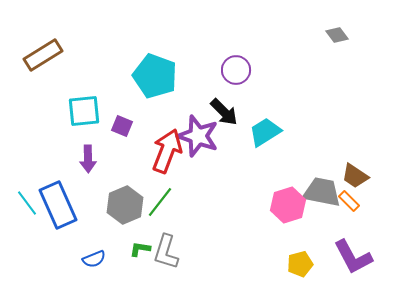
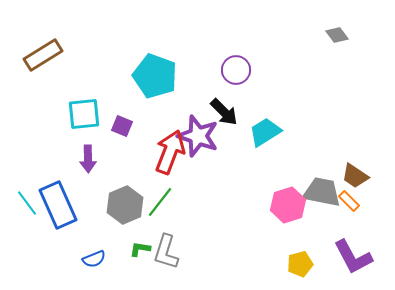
cyan square: moved 3 px down
red arrow: moved 3 px right, 1 px down
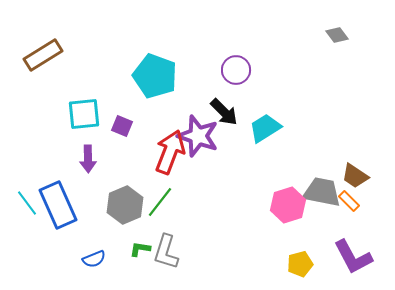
cyan trapezoid: moved 4 px up
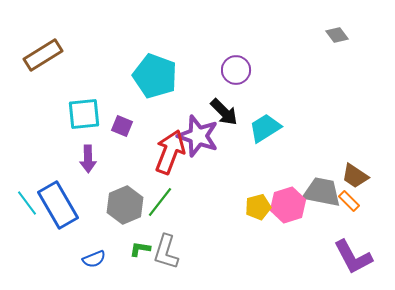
blue rectangle: rotated 6 degrees counterclockwise
yellow pentagon: moved 42 px left, 57 px up
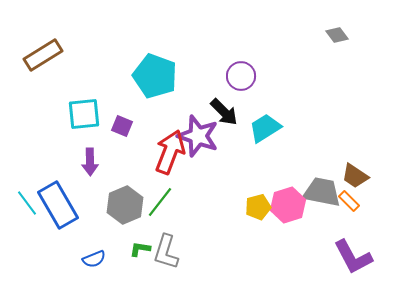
purple circle: moved 5 px right, 6 px down
purple arrow: moved 2 px right, 3 px down
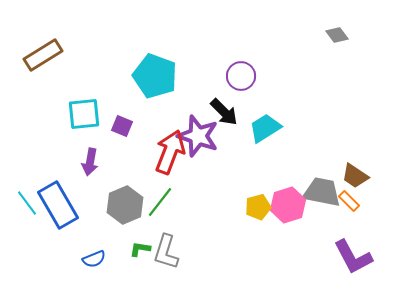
purple arrow: rotated 12 degrees clockwise
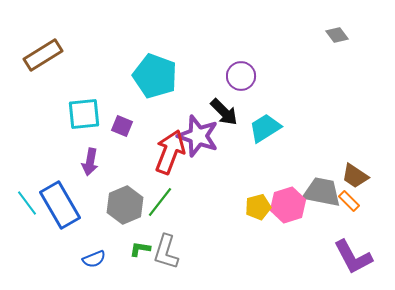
blue rectangle: moved 2 px right
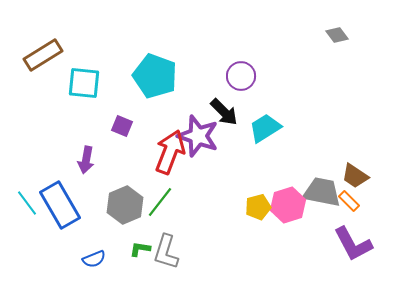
cyan square: moved 31 px up; rotated 12 degrees clockwise
purple arrow: moved 4 px left, 2 px up
purple L-shape: moved 13 px up
